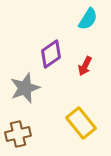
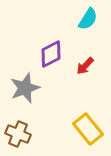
purple diamond: rotated 8 degrees clockwise
red arrow: rotated 18 degrees clockwise
yellow rectangle: moved 7 px right, 6 px down
brown cross: rotated 35 degrees clockwise
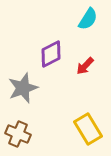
gray star: moved 2 px left
yellow rectangle: rotated 8 degrees clockwise
